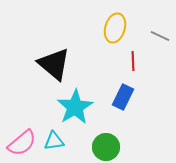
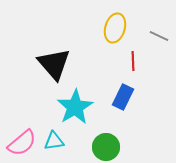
gray line: moved 1 px left
black triangle: rotated 9 degrees clockwise
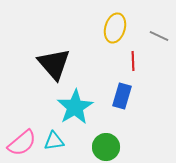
blue rectangle: moved 1 px left, 1 px up; rotated 10 degrees counterclockwise
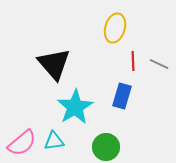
gray line: moved 28 px down
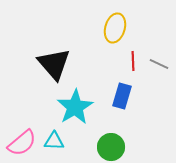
cyan triangle: rotated 10 degrees clockwise
green circle: moved 5 px right
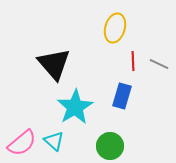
cyan triangle: rotated 40 degrees clockwise
green circle: moved 1 px left, 1 px up
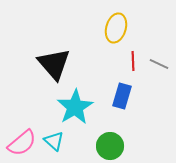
yellow ellipse: moved 1 px right
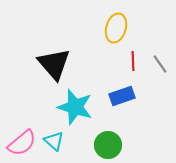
gray line: moved 1 px right; rotated 30 degrees clockwise
blue rectangle: rotated 55 degrees clockwise
cyan star: rotated 24 degrees counterclockwise
green circle: moved 2 px left, 1 px up
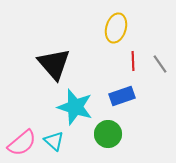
green circle: moved 11 px up
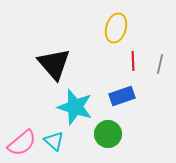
gray line: rotated 48 degrees clockwise
